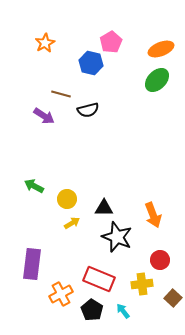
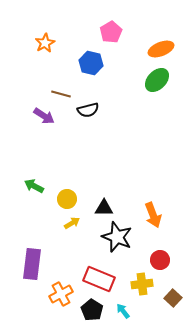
pink pentagon: moved 10 px up
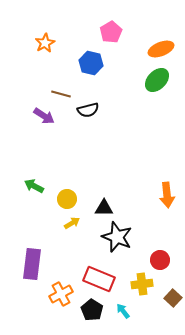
orange arrow: moved 14 px right, 20 px up; rotated 15 degrees clockwise
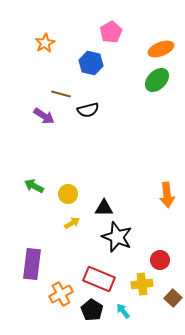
yellow circle: moved 1 px right, 5 px up
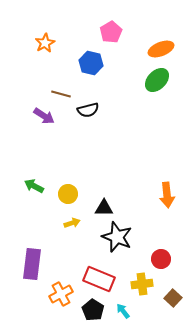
yellow arrow: rotated 14 degrees clockwise
red circle: moved 1 px right, 1 px up
black pentagon: moved 1 px right
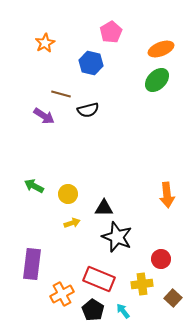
orange cross: moved 1 px right
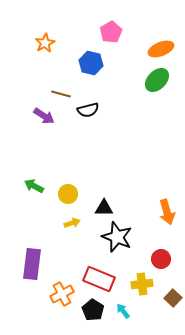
orange arrow: moved 17 px down; rotated 10 degrees counterclockwise
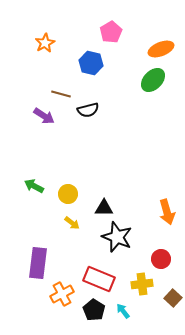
green ellipse: moved 4 px left
yellow arrow: rotated 56 degrees clockwise
purple rectangle: moved 6 px right, 1 px up
black pentagon: moved 1 px right
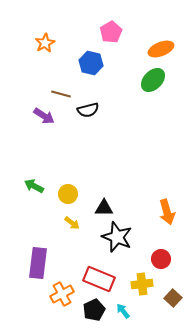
black pentagon: rotated 15 degrees clockwise
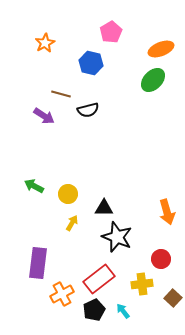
yellow arrow: rotated 98 degrees counterclockwise
red rectangle: rotated 60 degrees counterclockwise
